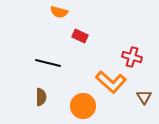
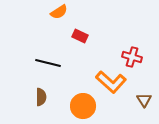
orange semicircle: rotated 48 degrees counterclockwise
brown triangle: moved 3 px down
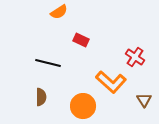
red rectangle: moved 1 px right, 4 px down
red cross: moved 3 px right; rotated 18 degrees clockwise
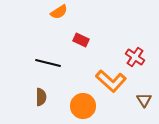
orange L-shape: moved 1 px up
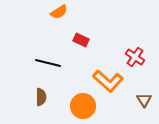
orange L-shape: moved 3 px left
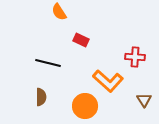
orange semicircle: rotated 90 degrees clockwise
red cross: rotated 30 degrees counterclockwise
orange circle: moved 2 px right
